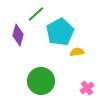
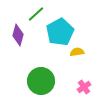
pink cross: moved 3 px left, 1 px up
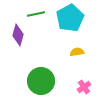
green line: rotated 30 degrees clockwise
cyan pentagon: moved 10 px right, 14 px up
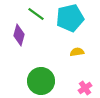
green line: rotated 48 degrees clockwise
cyan pentagon: rotated 16 degrees clockwise
purple diamond: moved 1 px right
pink cross: moved 1 px right, 1 px down
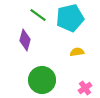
green line: moved 2 px right, 1 px down
purple diamond: moved 6 px right, 5 px down
green circle: moved 1 px right, 1 px up
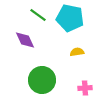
cyan pentagon: rotated 24 degrees clockwise
purple diamond: rotated 40 degrees counterclockwise
pink cross: rotated 32 degrees clockwise
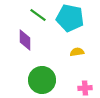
purple diamond: rotated 25 degrees clockwise
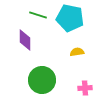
green line: rotated 18 degrees counterclockwise
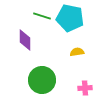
green line: moved 4 px right, 1 px down
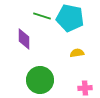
purple diamond: moved 1 px left, 1 px up
yellow semicircle: moved 1 px down
green circle: moved 2 px left
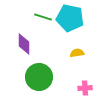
green line: moved 1 px right, 1 px down
purple diamond: moved 5 px down
green circle: moved 1 px left, 3 px up
